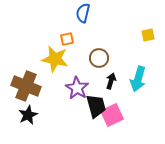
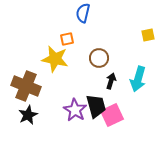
purple star: moved 2 px left, 22 px down
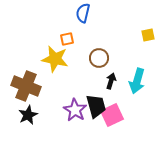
cyan arrow: moved 1 px left, 2 px down
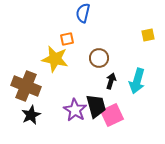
black star: moved 3 px right
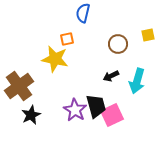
brown circle: moved 19 px right, 14 px up
black arrow: moved 5 px up; rotated 133 degrees counterclockwise
brown cross: moved 7 px left; rotated 32 degrees clockwise
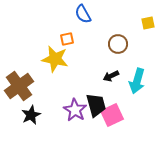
blue semicircle: moved 1 px down; rotated 42 degrees counterclockwise
yellow square: moved 12 px up
black trapezoid: moved 1 px up
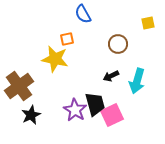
black trapezoid: moved 1 px left, 1 px up
